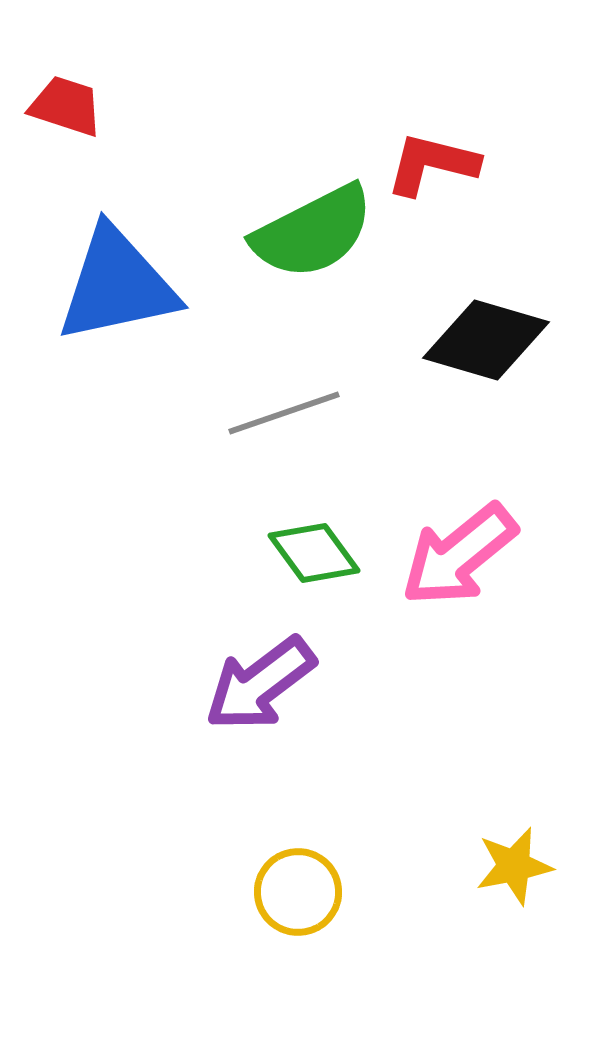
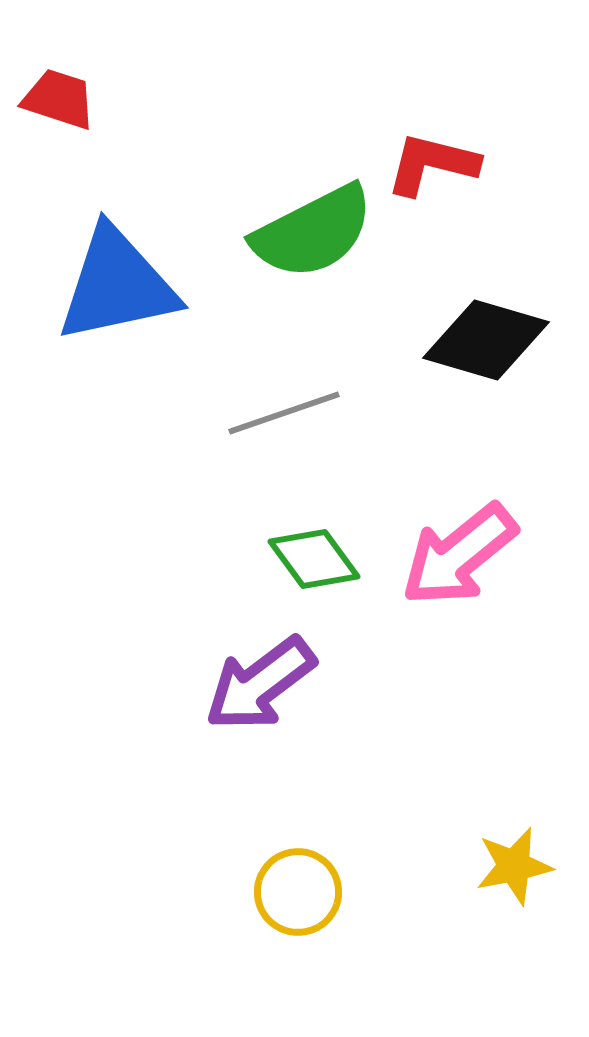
red trapezoid: moved 7 px left, 7 px up
green diamond: moved 6 px down
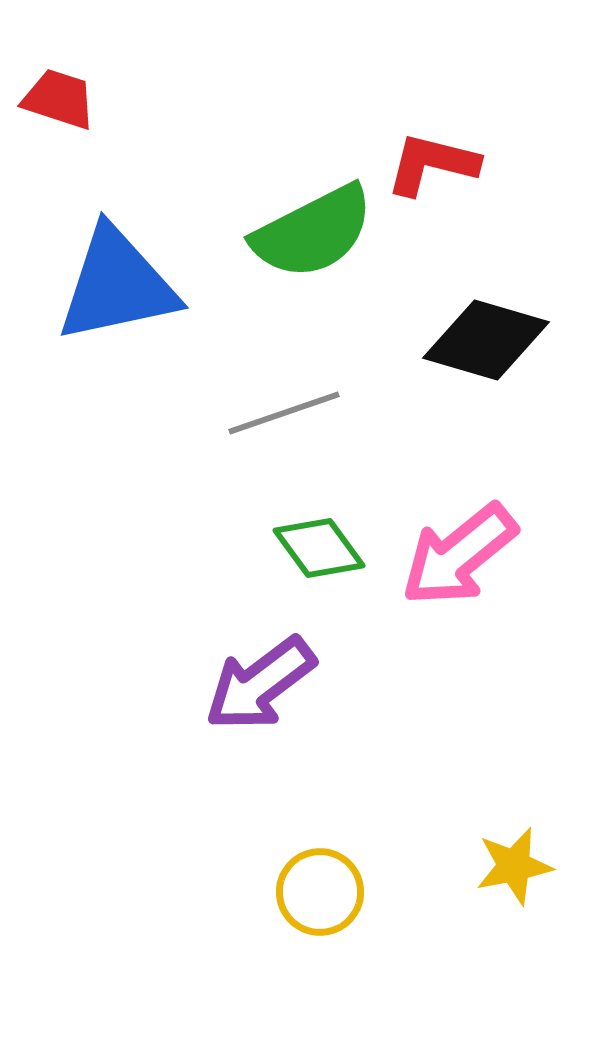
green diamond: moved 5 px right, 11 px up
yellow circle: moved 22 px right
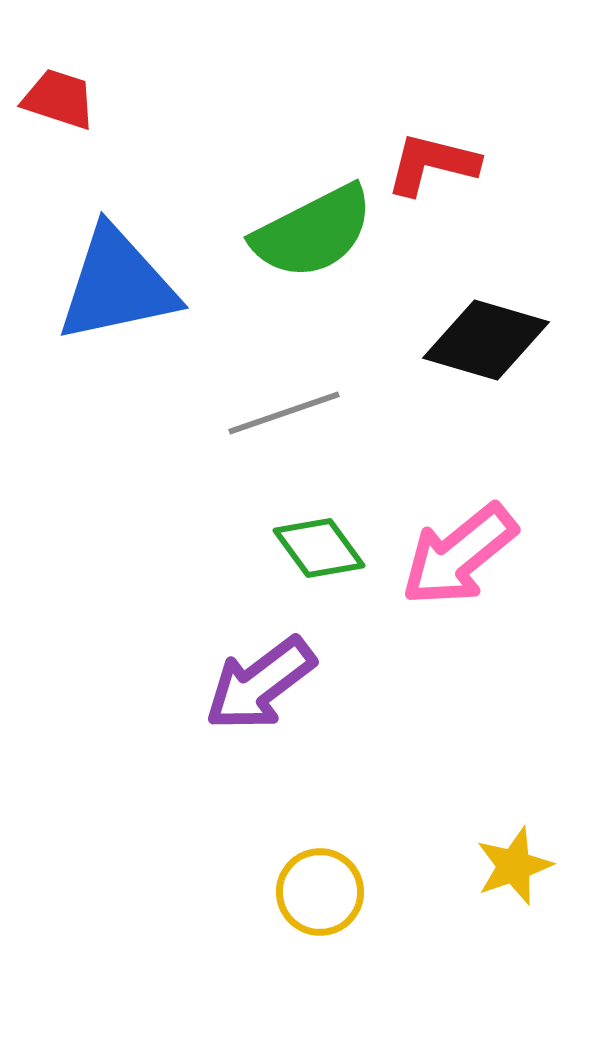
yellow star: rotated 8 degrees counterclockwise
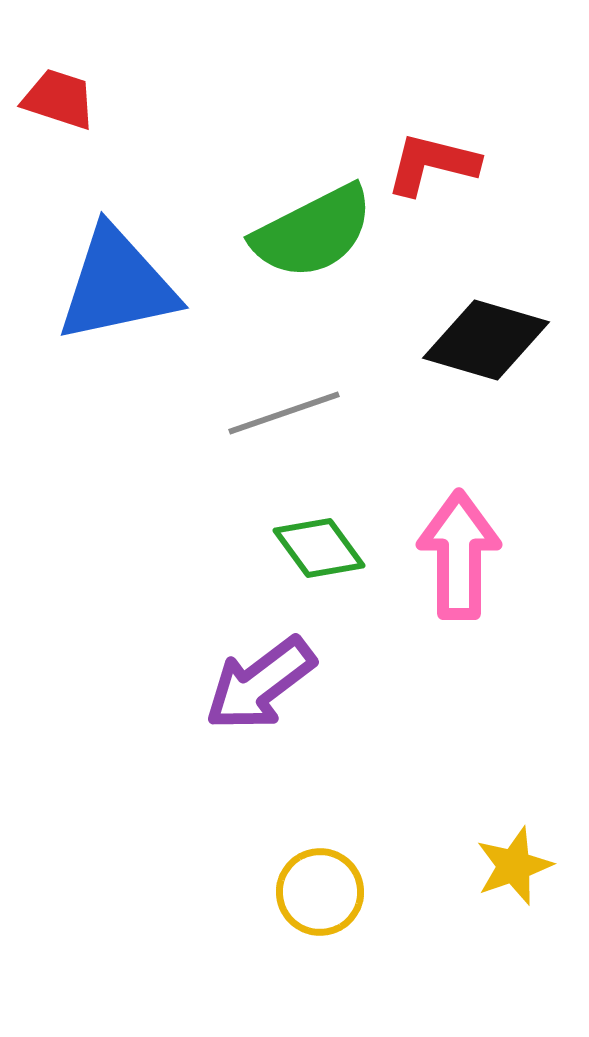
pink arrow: rotated 129 degrees clockwise
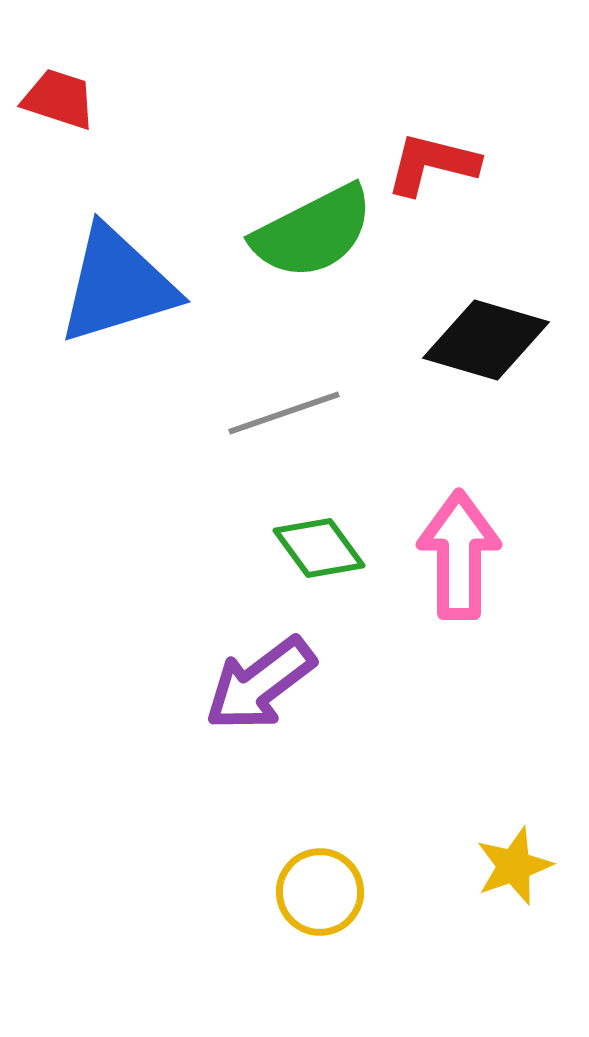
blue triangle: rotated 5 degrees counterclockwise
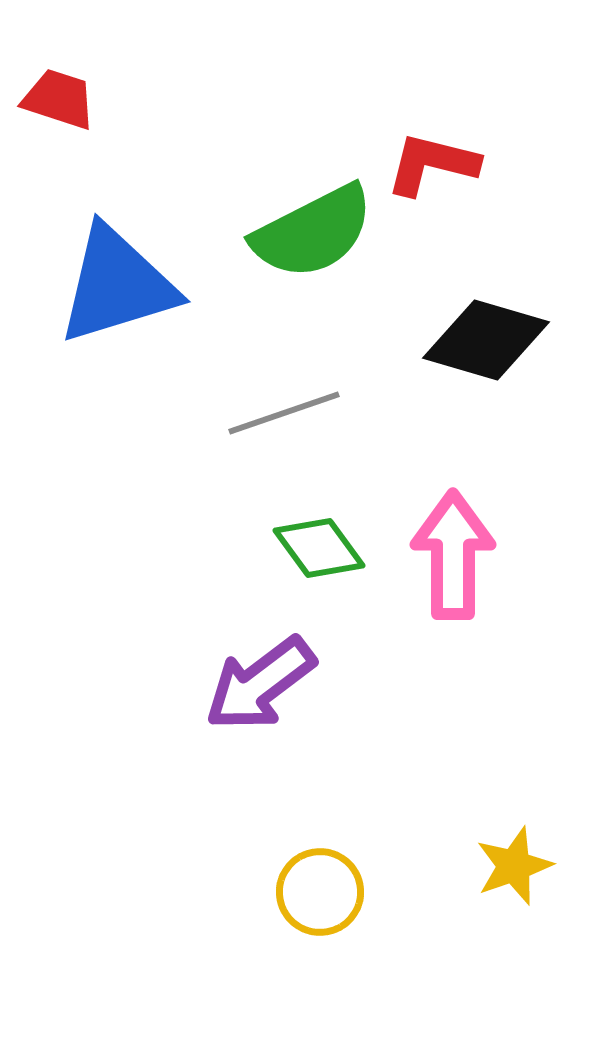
pink arrow: moved 6 px left
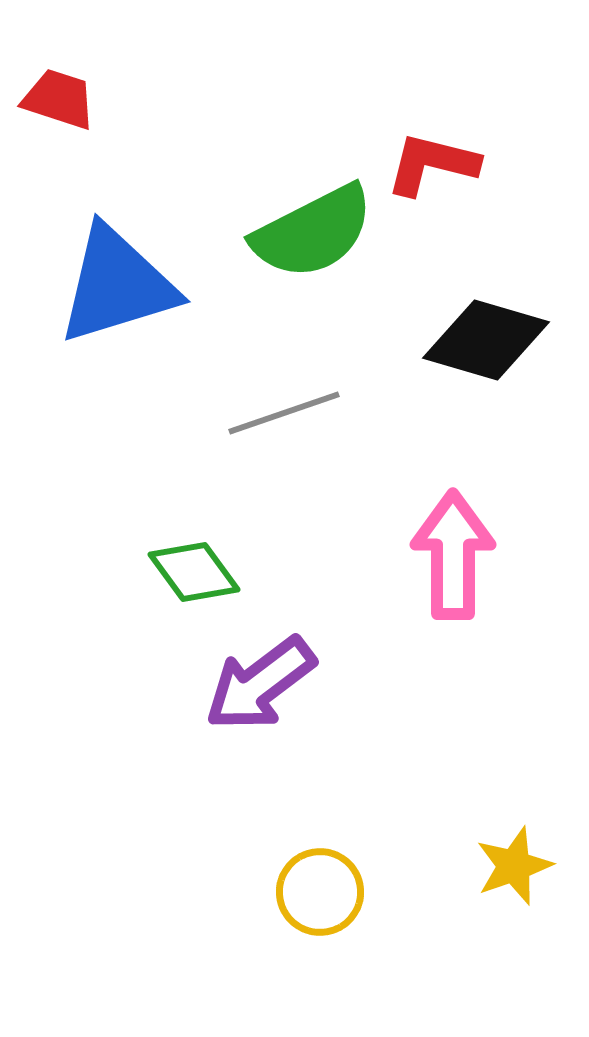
green diamond: moved 125 px left, 24 px down
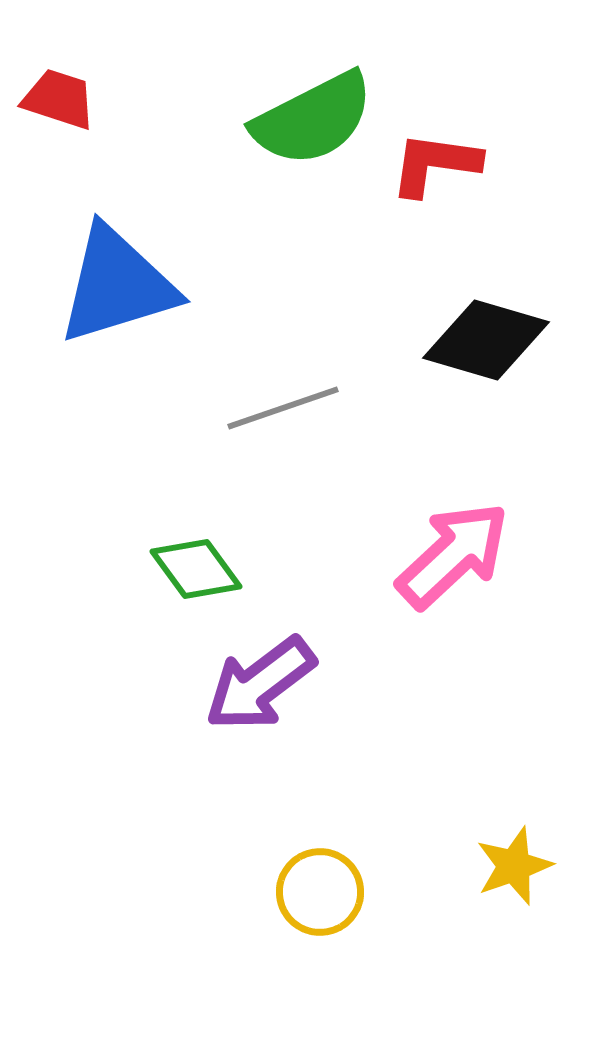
red L-shape: moved 3 px right; rotated 6 degrees counterclockwise
green semicircle: moved 113 px up
gray line: moved 1 px left, 5 px up
pink arrow: rotated 47 degrees clockwise
green diamond: moved 2 px right, 3 px up
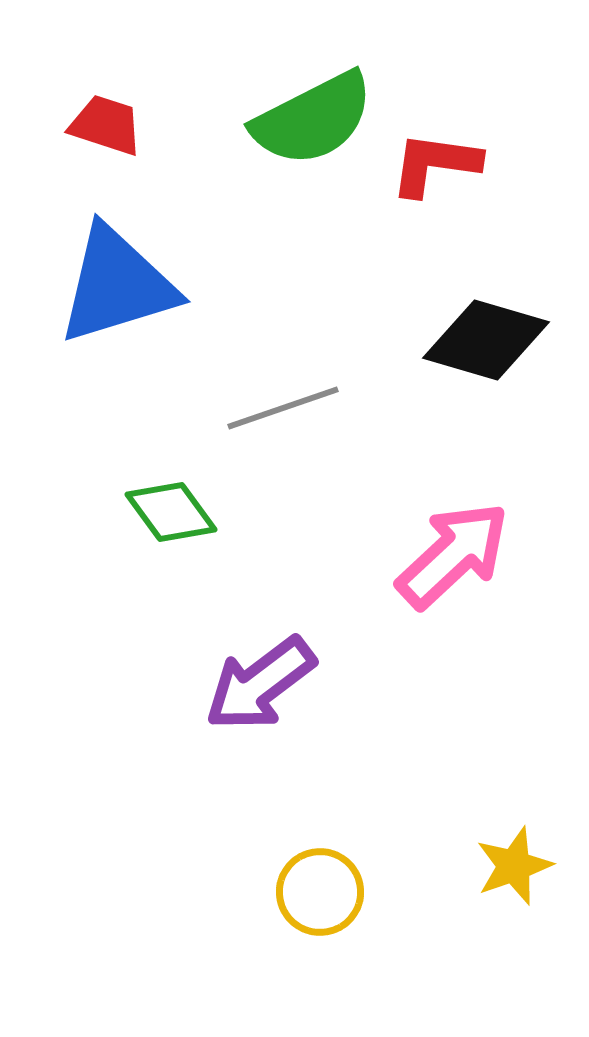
red trapezoid: moved 47 px right, 26 px down
green diamond: moved 25 px left, 57 px up
